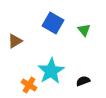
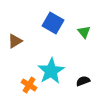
green triangle: moved 2 px down
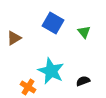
brown triangle: moved 1 px left, 3 px up
cyan star: rotated 16 degrees counterclockwise
orange cross: moved 1 px left, 2 px down
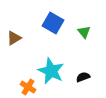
black semicircle: moved 4 px up
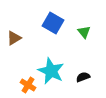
orange cross: moved 2 px up
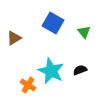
black semicircle: moved 3 px left, 7 px up
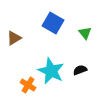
green triangle: moved 1 px right, 1 px down
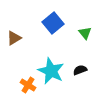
blue square: rotated 20 degrees clockwise
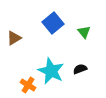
green triangle: moved 1 px left, 1 px up
black semicircle: moved 1 px up
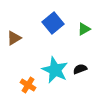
green triangle: moved 3 px up; rotated 40 degrees clockwise
cyan star: moved 4 px right, 1 px up
